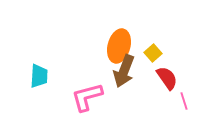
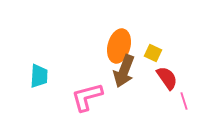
yellow square: rotated 24 degrees counterclockwise
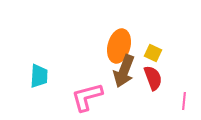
red semicircle: moved 14 px left; rotated 15 degrees clockwise
pink line: rotated 24 degrees clockwise
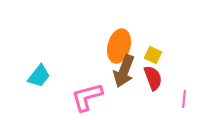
yellow square: moved 2 px down
cyan trapezoid: rotated 35 degrees clockwise
pink line: moved 2 px up
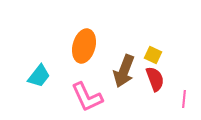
orange ellipse: moved 35 px left
red semicircle: moved 2 px right, 1 px down
pink L-shape: rotated 100 degrees counterclockwise
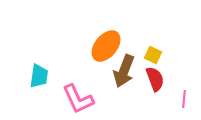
orange ellipse: moved 22 px right; rotated 24 degrees clockwise
cyan trapezoid: rotated 30 degrees counterclockwise
pink L-shape: moved 9 px left, 2 px down
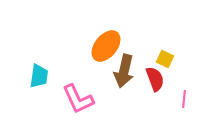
yellow square: moved 12 px right, 4 px down
brown arrow: rotated 8 degrees counterclockwise
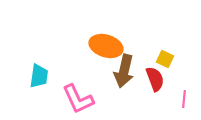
orange ellipse: rotated 68 degrees clockwise
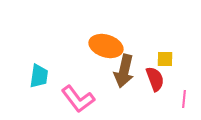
yellow square: rotated 24 degrees counterclockwise
pink L-shape: rotated 12 degrees counterclockwise
